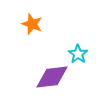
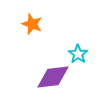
purple diamond: moved 1 px right
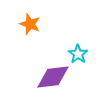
orange star: moved 2 px left
